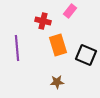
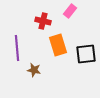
black square: moved 1 px up; rotated 30 degrees counterclockwise
brown star: moved 23 px left, 12 px up; rotated 16 degrees clockwise
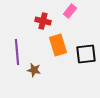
purple line: moved 4 px down
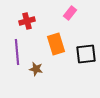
pink rectangle: moved 2 px down
red cross: moved 16 px left; rotated 28 degrees counterclockwise
orange rectangle: moved 2 px left, 1 px up
brown star: moved 2 px right, 1 px up
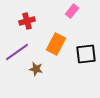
pink rectangle: moved 2 px right, 2 px up
orange rectangle: rotated 45 degrees clockwise
purple line: rotated 60 degrees clockwise
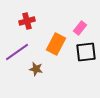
pink rectangle: moved 8 px right, 17 px down
black square: moved 2 px up
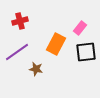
red cross: moved 7 px left
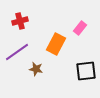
black square: moved 19 px down
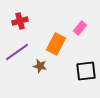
brown star: moved 4 px right, 3 px up
